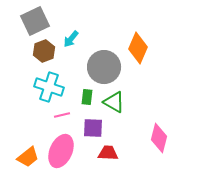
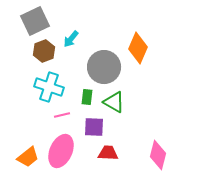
purple square: moved 1 px right, 1 px up
pink diamond: moved 1 px left, 17 px down
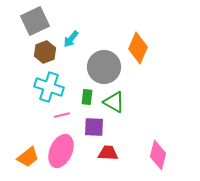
brown hexagon: moved 1 px right, 1 px down
